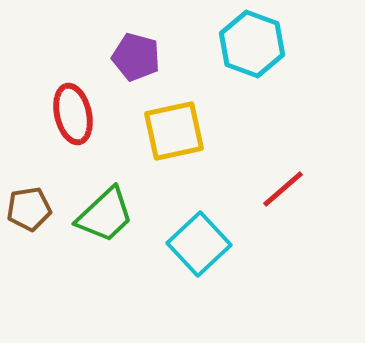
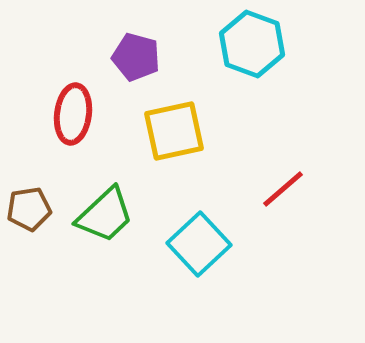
red ellipse: rotated 20 degrees clockwise
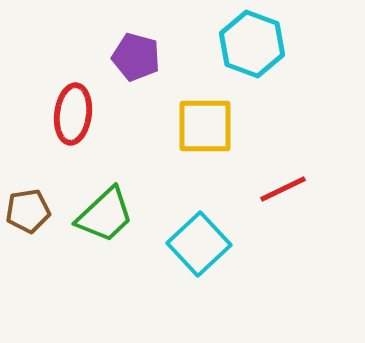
yellow square: moved 31 px right, 5 px up; rotated 12 degrees clockwise
red line: rotated 15 degrees clockwise
brown pentagon: moved 1 px left, 2 px down
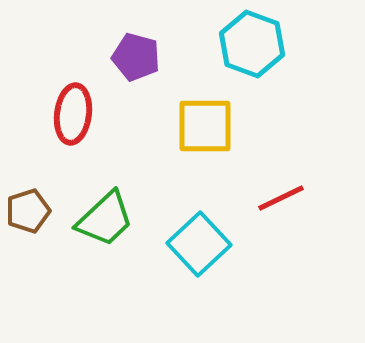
red line: moved 2 px left, 9 px down
brown pentagon: rotated 9 degrees counterclockwise
green trapezoid: moved 4 px down
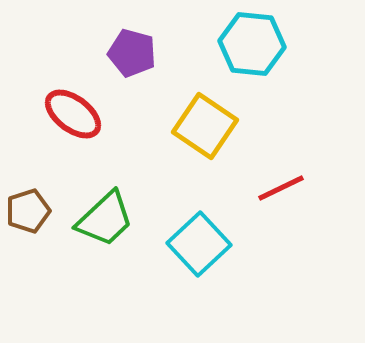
cyan hexagon: rotated 14 degrees counterclockwise
purple pentagon: moved 4 px left, 4 px up
red ellipse: rotated 60 degrees counterclockwise
yellow square: rotated 34 degrees clockwise
red line: moved 10 px up
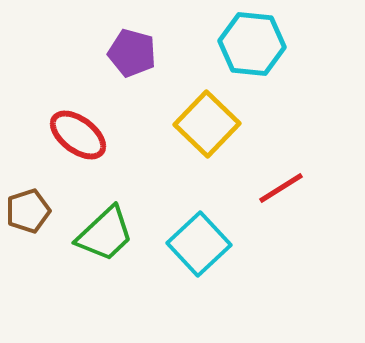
red ellipse: moved 5 px right, 21 px down
yellow square: moved 2 px right, 2 px up; rotated 10 degrees clockwise
red line: rotated 6 degrees counterclockwise
green trapezoid: moved 15 px down
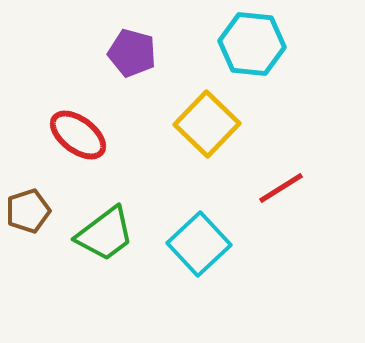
green trapezoid: rotated 6 degrees clockwise
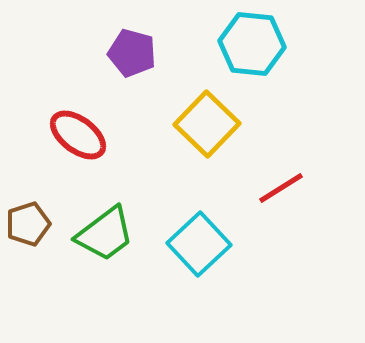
brown pentagon: moved 13 px down
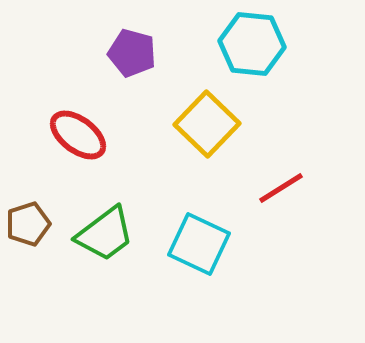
cyan square: rotated 22 degrees counterclockwise
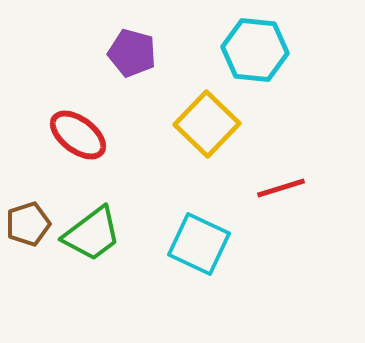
cyan hexagon: moved 3 px right, 6 px down
red line: rotated 15 degrees clockwise
green trapezoid: moved 13 px left
